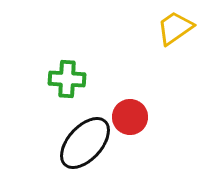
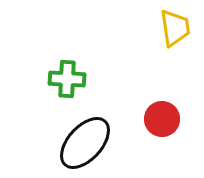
yellow trapezoid: rotated 117 degrees clockwise
red circle: moved 32 px right, 2 px down
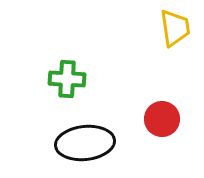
black ellipse: rotated 42 degrees clockwise
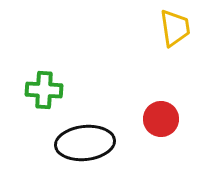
green cross: moved 23 px left, 11 px down
red circle: moved 1 px left
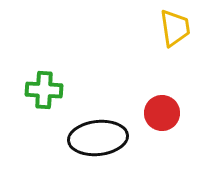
red circle: moved 1 px right, 6 px up
black ellipse: moved 13 px right, 5 px up
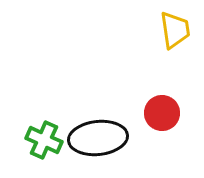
yellow trapezoid: moved 2 px down
green cross: moved 50 px down; rotated 21 degrees clockwise
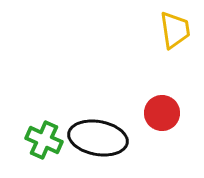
black ellipse: rotated 16 degrees clockwise
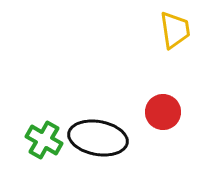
red circle: moved 1 px right, 1 px up
green cross: rotated 6 degrees clockwise
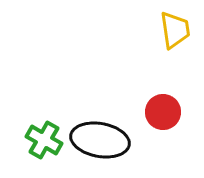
black ellipse: moved 2 px right, 2 px down
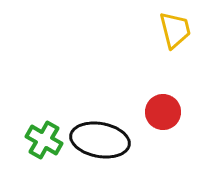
yellow trapezoid: rotated 6 degrees counterclockwise
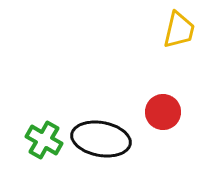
yellow trapezoid: moved 4 px right; rotated 27 degrees clockwise
black ellipse: moved 1 px right, 1 px up
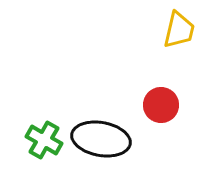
red circle: moved 2 px left, 7 px up
